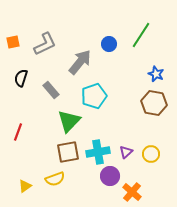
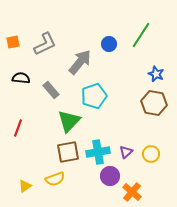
black semicircle: rotated 78 degrees clockwise
red line: moved 4 px up
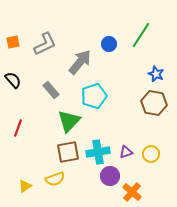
black semicircle: moved 8 px left, 2 px down; rotated 42 degrees clockwise
purple triangle: rotated 24 degrees clockwise
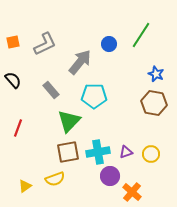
cyan pentagon: rotated 20 degrees clockwise
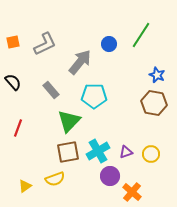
blue star: moved 1 px right, 1 px down
black semicircle: moved 2 px down
cyan cross: moved 1 px up; rotated 20 degrees counterclockwise
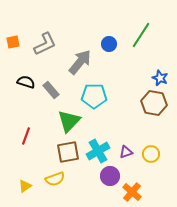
blue star: moved 3 px right, 3 px down
black semicircle: moved 13 px right; rotated 30 degrees counterclockwise
red line: moved 8 px right, 8 px down
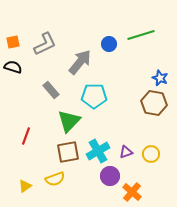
green line: rotated 40 degrees clockwise
black semicircle: moved 13 px left, 15 px up
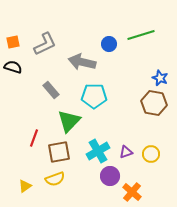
gray arrow: moved 2 px right; rotated 116 degrees counterclockwise
red line: moved 8 px right, 2 px down
brown square: moved 9 px left
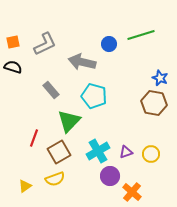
cyan pentagon: rotated 15 degrees clockwise
brown square: rotated 20 degrees counterclockwise
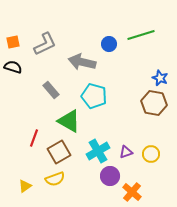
green triangle: rotated 45 degrees counterclockwise
